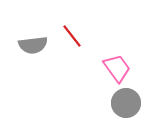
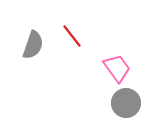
gray semicircle: rotated 64 degrees counterclockwise
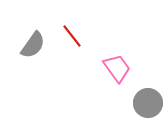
gray semicircle: rotated 16 degrees clockwise
gray circle: moved 22 px right
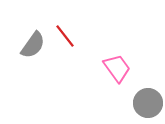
red line: moved 7 px left
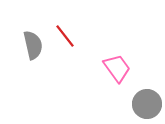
gray semicircle: rotated 48 degrees counterclockwise
gray circle: moved 1 px left, 1 px down
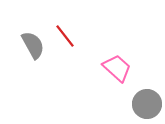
gray semicircle: rotated 16 degrees counterclockwise
pink trapezoid: rotated 12 degrees counterclockwise
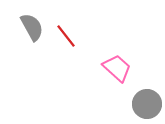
red line: moved 1 px right
gray semicircle: moved 1 px left, 18 px up
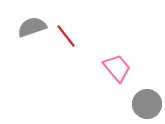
gray semicircle: rotated 80 degrees counterclockwise
pink trapezoid: rotated 8 degrees clockwise
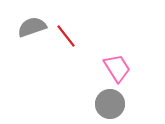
pink trapezoid: rotated 8 degrees clockwise
gray circle: moved 37 px left
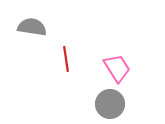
gray semicircle: rotated 28 degrees clockwise
red line: moved 23 px down; rotated 30 degrees clockwise
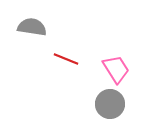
red line: rotated 60 degrees counterclockwise
pink trapezoid: moved 1 px left, 1 px down
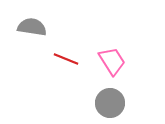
pink trapezoid: moved 4 px left, 8 px up
gray circle: moved 1 px up
